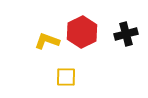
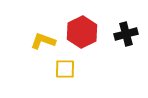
yellow L-shape: moved 4 px left
yellow square: moved 1 px left, 8 px up
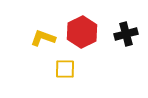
yellow L-shape: moved 3 px up
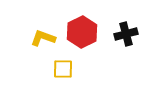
yellow square: moved 2 px left
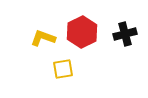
black cross: moved 1 px left
yellow square: rotated 10 degrees counterclockwise
